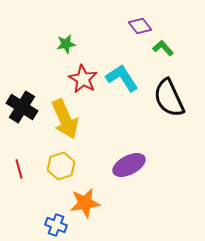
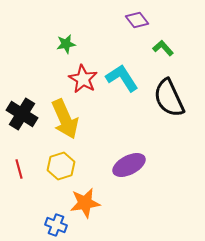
purple diamond: moved 3 px left, 6 px up
black cross: moved 7 px down
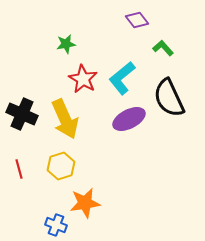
cyan L-shape: rotated 96 degrees counterclockwise
black cross: rotated 8 degrees counterclockwise
purple ellipse: moved 46 px up
